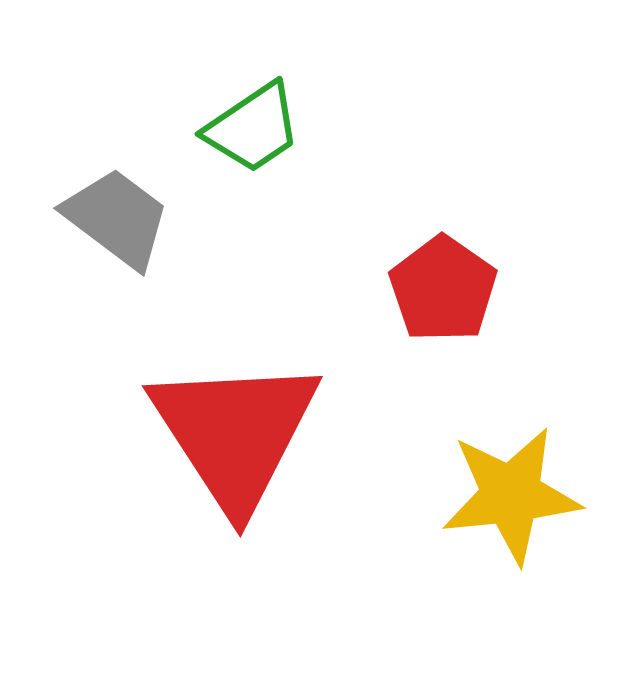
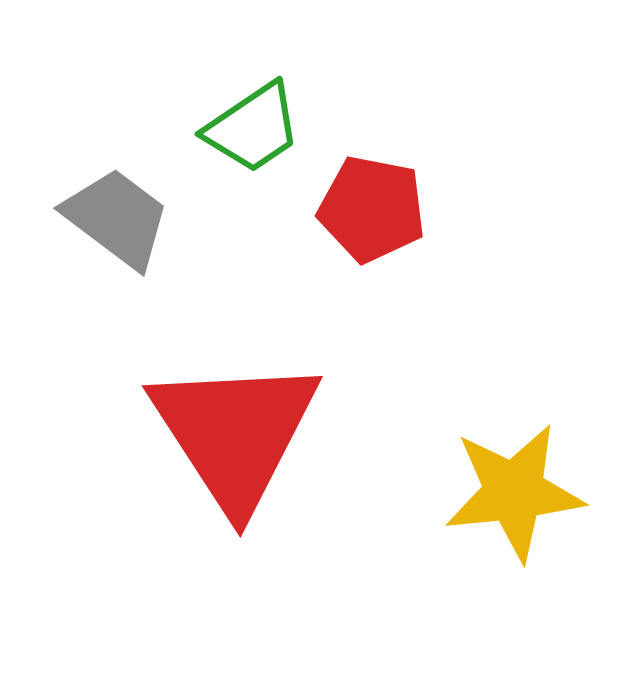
red pentagon: moved 71 px left, 80 px up; rotated 24 degrees counterclockwise
yellow star: moved 3 px right, 3 px up
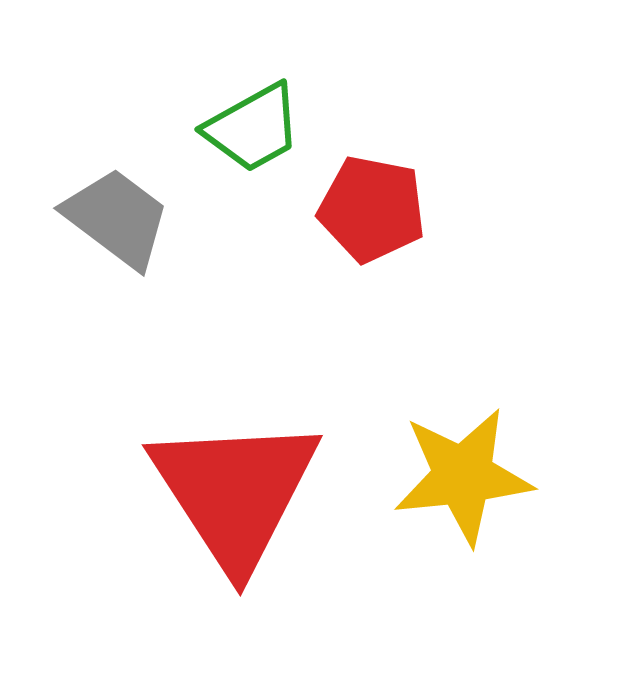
green trapezoid: rotated 5 degrees clockwise
red triangle: moved 59 px down
yellow star: moved 51 px left, 16 px up
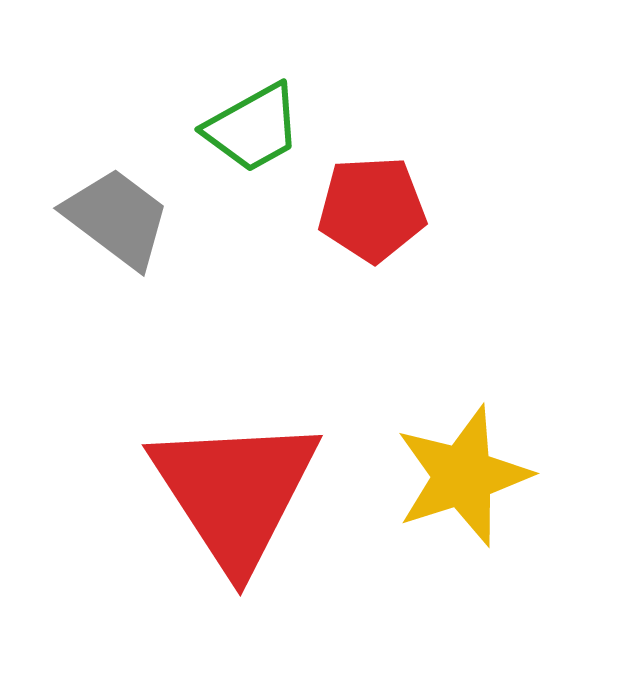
red pentagon: rotated 14 degrees counterclockwise
yellow star: rotated 12 degrees counterclockwise
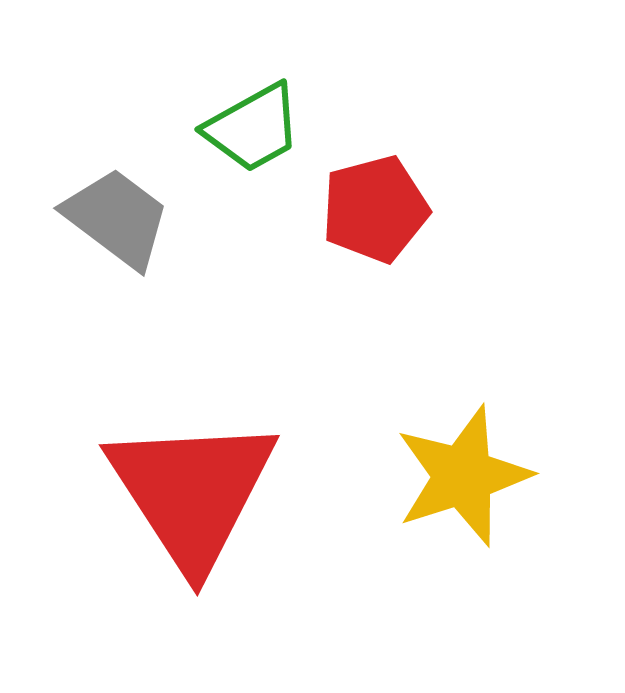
red pentagon: moved 3 px right; rotated 12 degrees counterclockwise
red triangle: moved 43 px left
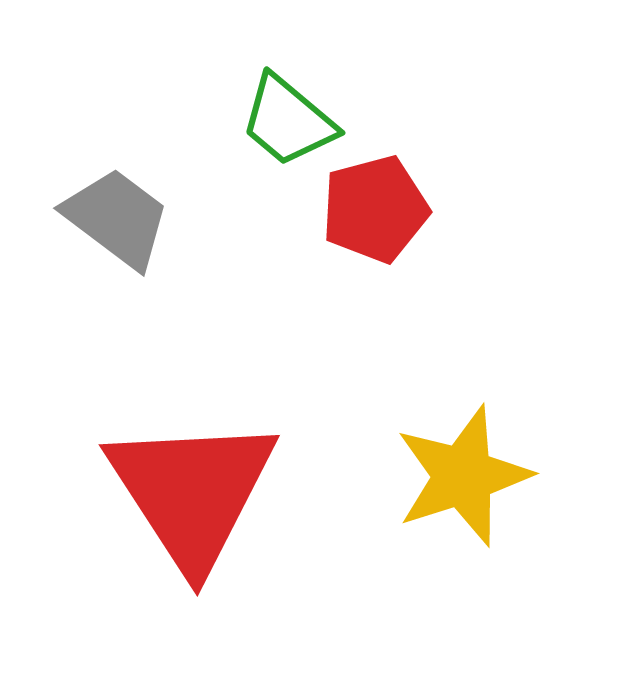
green trapezoid: moved 35 px right, 7 px up; rotated 69 degrees clockwise
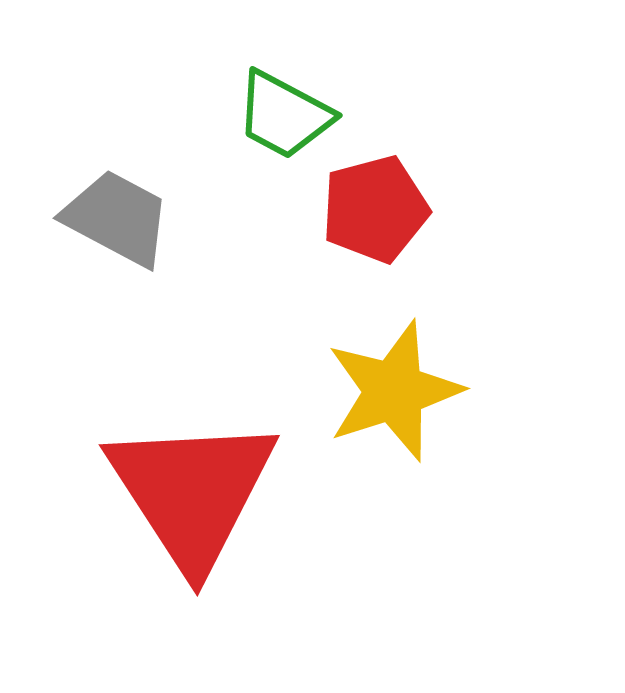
green trapezoid: moved 4 px left, 6 px up; rotated 12 degrees counterclockwise
gray trapezoid: rotated 9 degrees counterclockwise
yellow star: moved 69 px left, 85 px up
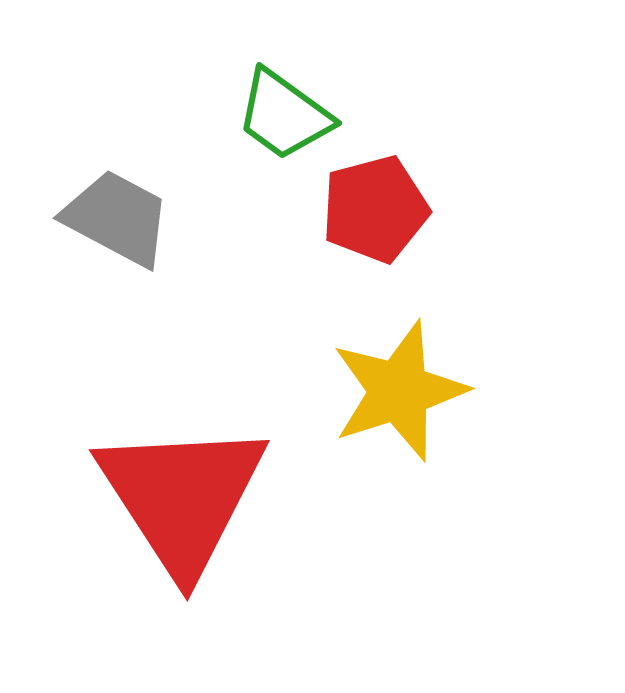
green trapezoid: rotated 8 degrees clockwise
yellow star: moved 5 px right
red triangle: moved 10 px left, 5 px down
